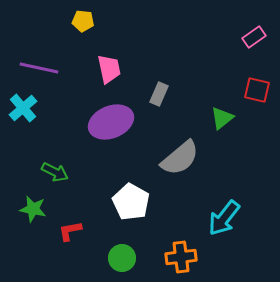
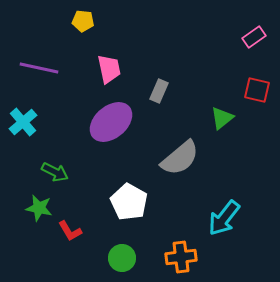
gray rectangle: moved 3 px up
cyan cross: moved 14 px down
purple ellipse: rotated 18 degrees counterclockwise
white pentagon: moved 2 px left
green star: moved 6 px right, 1 px up
red L-shape: rotated 110 degrees counterclockwise
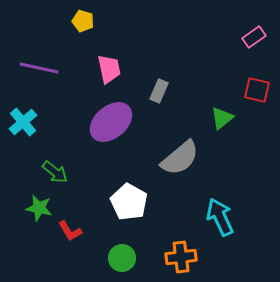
yellow pentagon: rotated 10 degrees clockwise
green arrow: rotated 12 degrees clockwise
cyan arrow: moved 4 px left, 1 px up; rotated 117 degrees clockwise
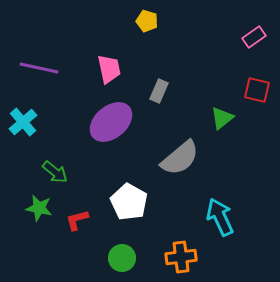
yellow pentagon: moved 64 px right
red L-shape: moved 7 px right, 11 px up; rotated 105 degrees clockwise
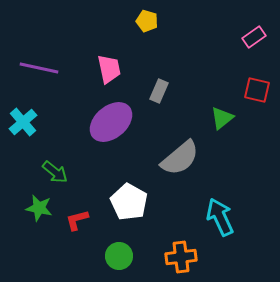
green circle: moved 3 px left, 2 px up
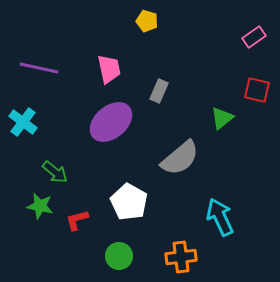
cyan cross: rotated 12 degrees counterclockwise
green star: moved 1 px right, 2 px up
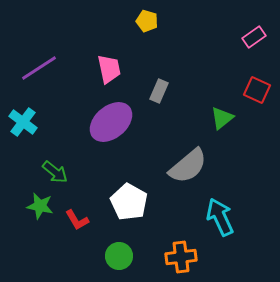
purple line: rotated 45 degrees counterclockwise
red square: rotated 12 degrees clockwise
gray semicircle: moved 8 px right, 8 px down
red L-shape: rotated 105 degrees counterclockwise
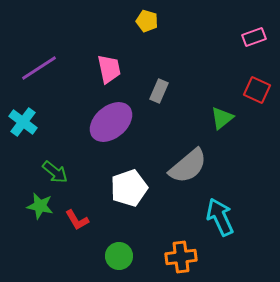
pink rectangle: rotated 15 degrees clockwise
white pentagon: moved 14 px up; rotated 24 degrees clockwise
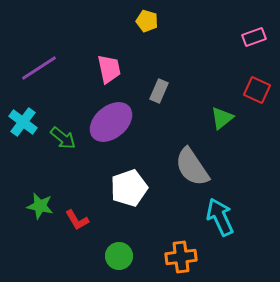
gray semicircle: moved 4 px right, 1 px down; rotated 96 degrees clockwise
green arrow: moved 8 px right, 34 px up
